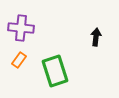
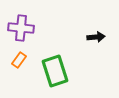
black arrow: rotated 78 degrees clockwise
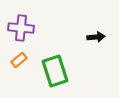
orange rectangle: rotated 14 degrees clockwise
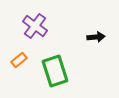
purple cross: moved 14 px right, 2 px up; rotated 30 degrees clockwise
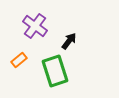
black arrow: moved 27 px left, 4 px down; rotated 48 degrees counterclockwise
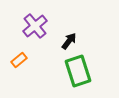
purple cross: rotated 15 degrees clockwise
green rectangle: moved 23 px right
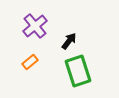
orange rectangle: moved 11 px right, 2 px down
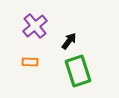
orange rectangle: rotated 42 degrees clockwise
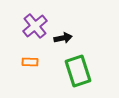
black arrow: moved 6 px left, 3 px up; rotated 42 degrees clockwise
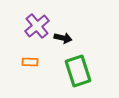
purple cross: moved 2 px right
black arrow: rotated 24 degrees clockwise
